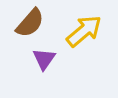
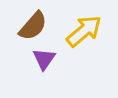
brown semicircle: moved 3 px right, 3 px down
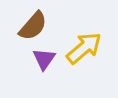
yellow arrow: moved 17 px down
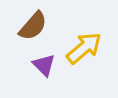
purple triangle: moved 6 px down; rotated 20 degrees counterclockwise
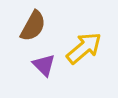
brown semicircle: rotated 12 degrees counterclockwise
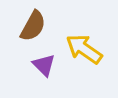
yellow arrow: moved 1 px down; rotated 105 degrees counterclockwise
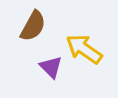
purple triangle: moved 7 px right, 2 px down
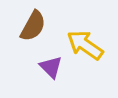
yellow arrow: moved 1 px right, 4 px up
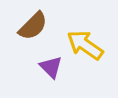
brown semicircle: rotated 16 degrees clockwise
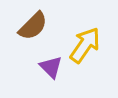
yellow arrow: rotated 90 degrees clockwise
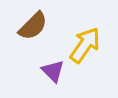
purple triangle: moved 2 px right, 4 px down
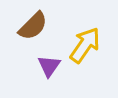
purple triangle: moved 4 px left, 5 px up; rotated 20 degrees clockwise
